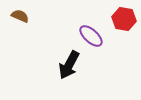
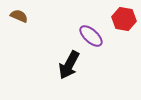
brown semicircle: moved 1 px left
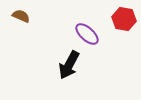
brown semicircle: moved 2 px right
purple ellipse: moved 4 px left, 2 px up
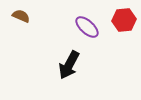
red hexagon: moved 1 px down; rotated 15 degrees counterclockwise
purple ellipse: moved 7 px up
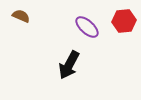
red hexagon: moved 1 px down
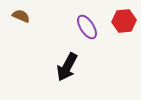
purple ellipse: rotated 15 degrees clockwise
black arrow: moved 2 px left, 2 px down
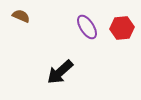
red hexagon: moved 2 px left, 7 px down
black arrow: moved 7 px left, 5 px down; rotated 20 degrees clockwise
